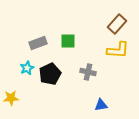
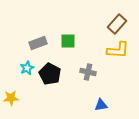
black pentagon: rotated 20 degrees counterclockwise
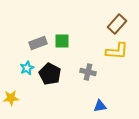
green square: moved 6 px left
yellow L-shape: moved 1 px left, 1 px down
blue triangle: moved 1 px left, 1 px down
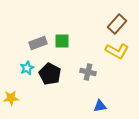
yellow L-shape: rotated 25 degrees clockwise
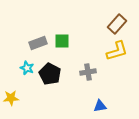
yellow L-shape: rotated 45 degrees counterclockwise
cyan star: rotated 24 degrees counterclockwise
gray cross: rotated 21 degrees counterclockwise
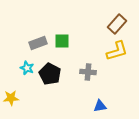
gray cross: rotated 14 degrees clockwise
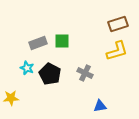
brown rectangle: moved 1 px right; rotated 30 degrees clockwise
gray cross: moved 3 px left, 1 px down; rotated 21 degrees clockwise
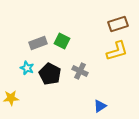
green square: rotated 28 degrees clockwise
gray cross: moved 5 px left, 2 px up
blue triangle: rotated 24 degrees counterclockwise
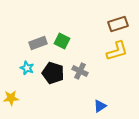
black pentagon: moved 3 px right, 1 px up; rotated 10 degrees counterclockwise
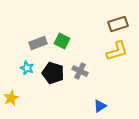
yellow star: rotated 21 degrees counterclockwise
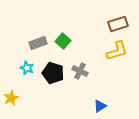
green square: moved 1 px right; rotated 14 degrees clockwise
